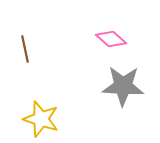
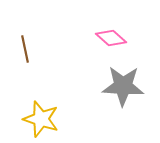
pink diamond: moved 1 px up
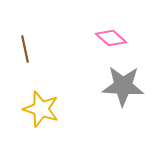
yellow star: moved 10 px up
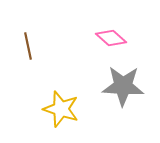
brown line: moved 3 px right, 3 px up
yellow star: moved 20 px right
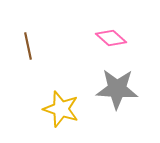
gray star: moved 6 px left, 3 px down
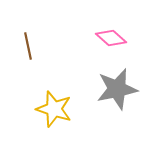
gray star: rotated 15 degrees counterclockwise
yellow star: moved 7 px left
